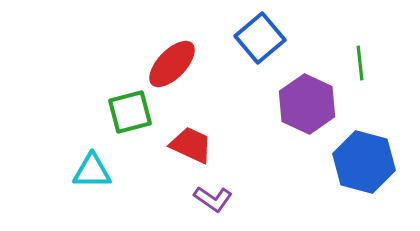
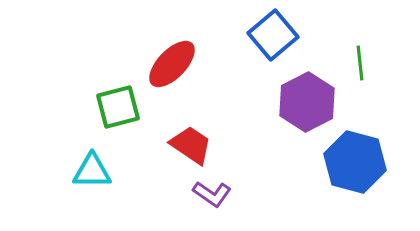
blue square: moved 13 px right, 3 px up
purple hexagon: moved 2 px up; rotated 8 degrees clockwise
green square: moved 12 px left, 5 px up
red trapezoid: rotated 9 degrees clockwise
blue hexagon: moved 9 px left
purple L-shape: moved 1 px left, 5 px up
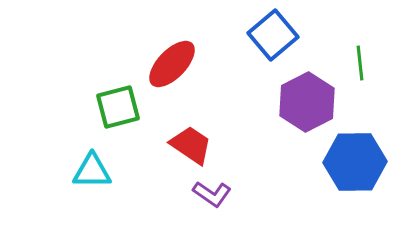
blue hexagon: rotated 16 degrees counterclockwise
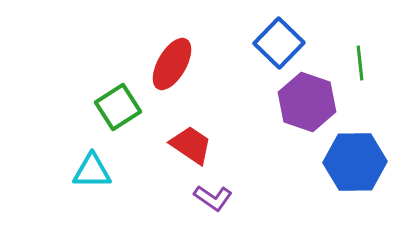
blue square: moved 6 px right, 8 px down; rotated 6 degrees counterclockwise
red ellipse: rotated 14 degrees counterclockwise
purple hexagon: rotated 14 degrees counterclockwise
green square: rotated 18 degrees counterclockwise
purple L-shape: moved 1 px right, 4 px down
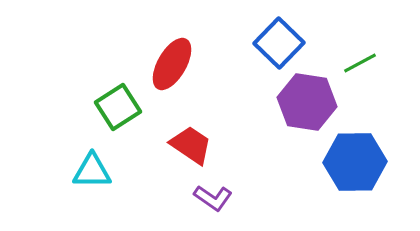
green line: rotated 68 degrees clockwise
purple hexagon: rotated 10 degrees counterclockwise
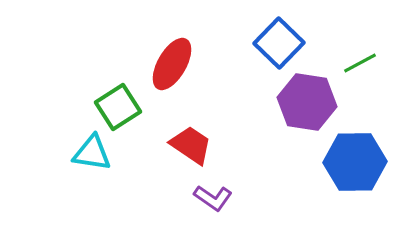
cyan triangle: moved 18 px up; rotated 9 degrees clockwise
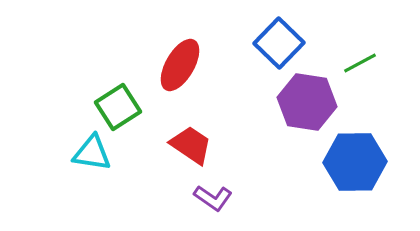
red ellipse: moved 8 px right, 1 px down
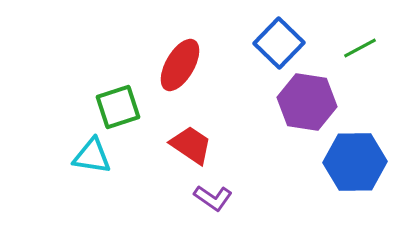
green line: moved 15 px up
green square: rotated 15 degrees clockwise
cyan triangle: moved 3 px down
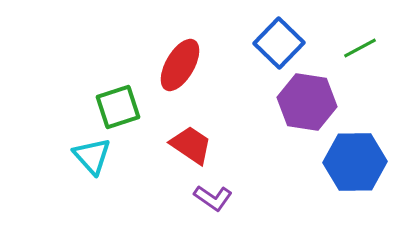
cyan triangle: rotated 39 degrees clockwise
